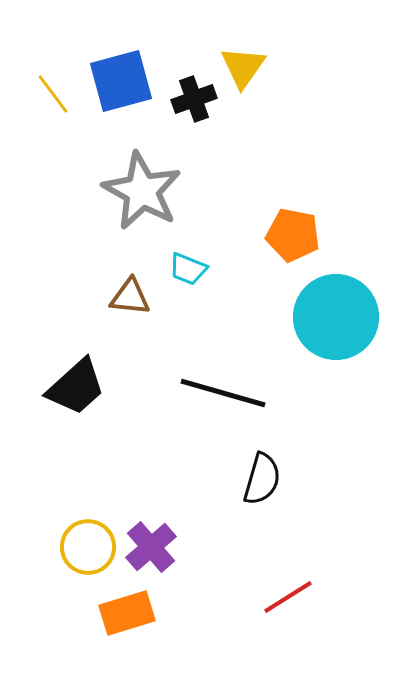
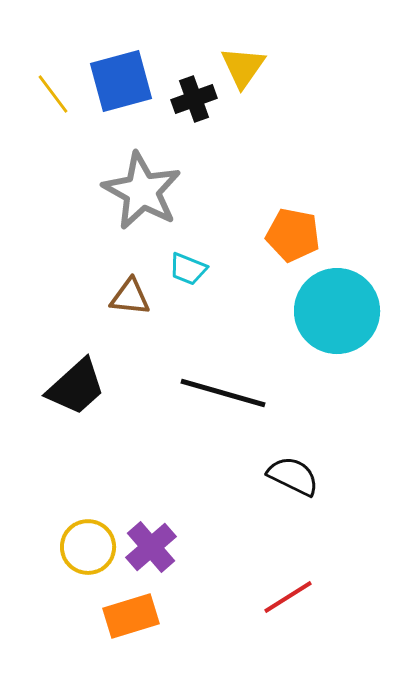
cyan circle: moved 1 px right, 6 px up
black semicircle: moved 31 px right, 3 px up; rotated 80 degrees counterclockwise
orange rectangle: moved 4 px right, 3 px down
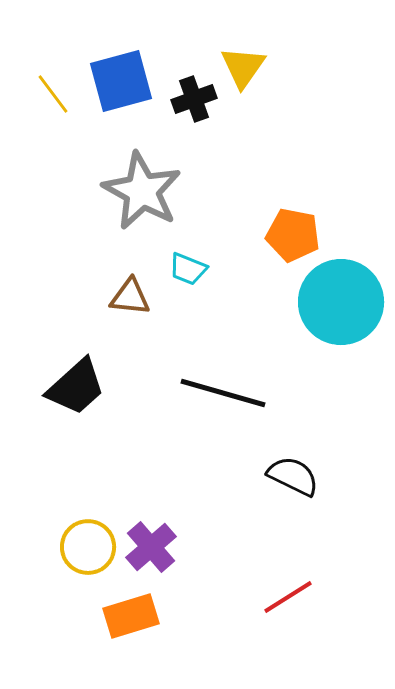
cyan circle: moved 4 px right, 9 px up
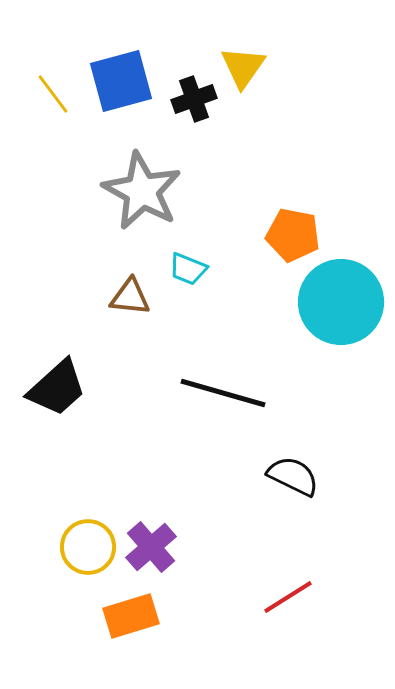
black trapezoid: moved 19 px left, 1 px down
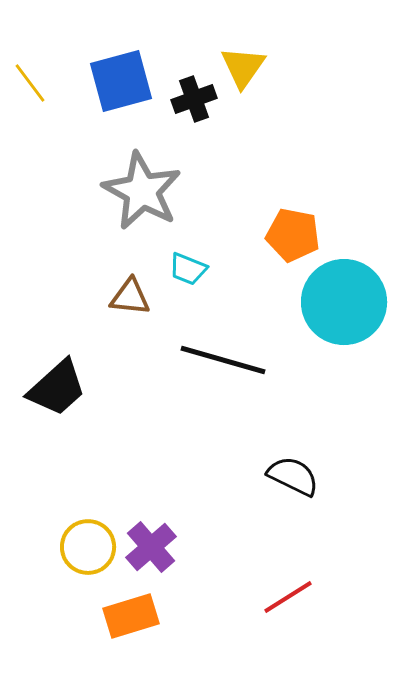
yellow line: moved 23 px left, 11 px up
cyan circle: moved 3 px right
black line: moved 33 px up
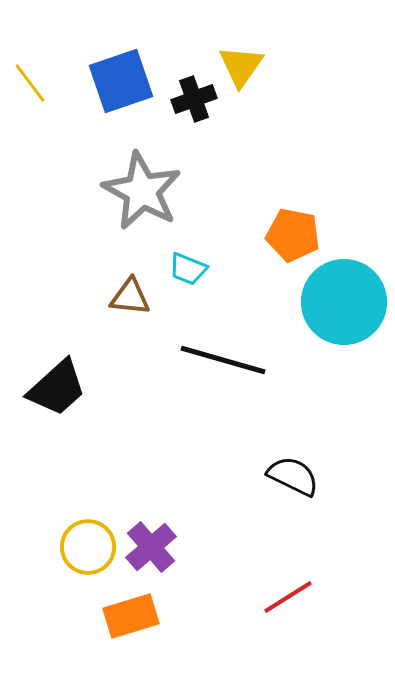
yellow triangle: moved 2 px left, 1 px up
blue square: rotated 4 degrees counterclockwise
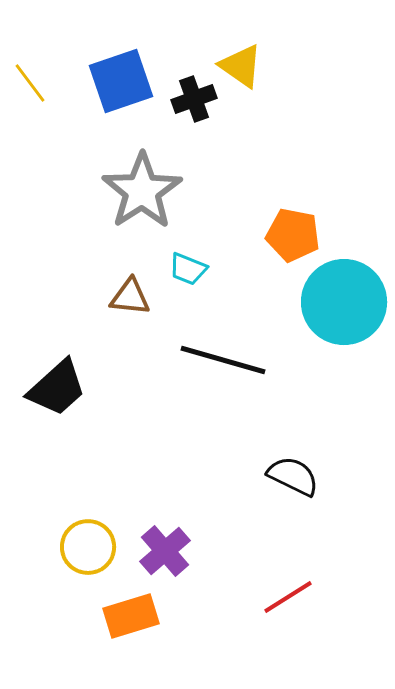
yellow triangle: rotated 30 degrees counterclockwise
gray star: rotated 10 degrees clockwise
purple cross: moved 14 px right, 4 px down
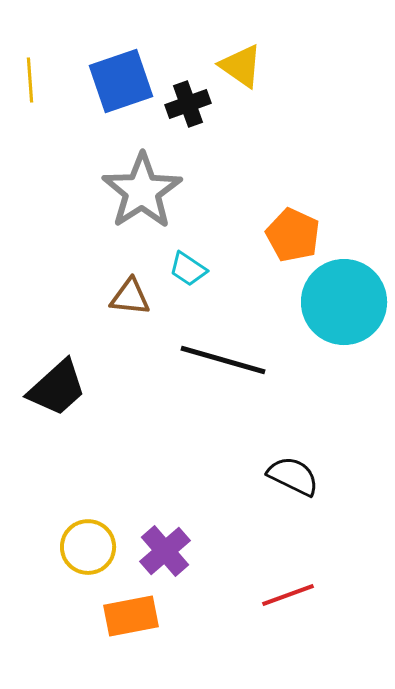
yellow line: moved 3 px up; rotated 33 degrees clockwise
black cross: moved 6 px left, 5 px down
orange pentagon: rotated 14 degrees clockwise
cyan trapezoid: rotated 12 degrees clockwise
red line: moved 2 px up; rotated 12 degrees clockwise
orange rectangle: rotated 6 degrees clockwise
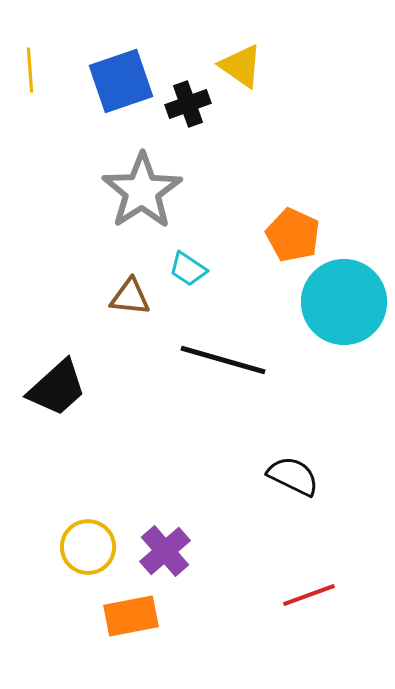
yellow line: moved 10 px up
red line: moved 21 px right
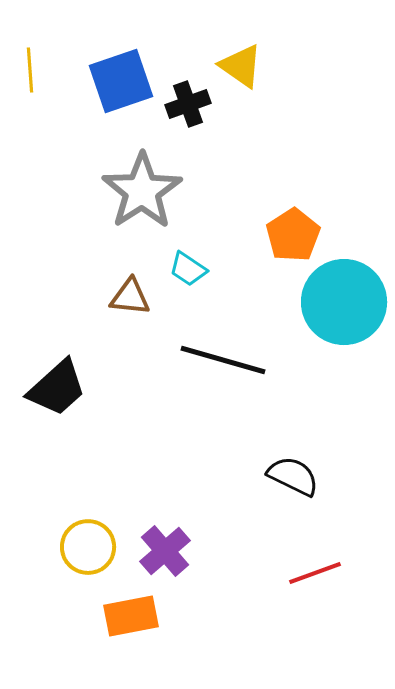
orange pentagon: rotated 14 degrees clockwise
red line: moved 6 px right, 22 px up
